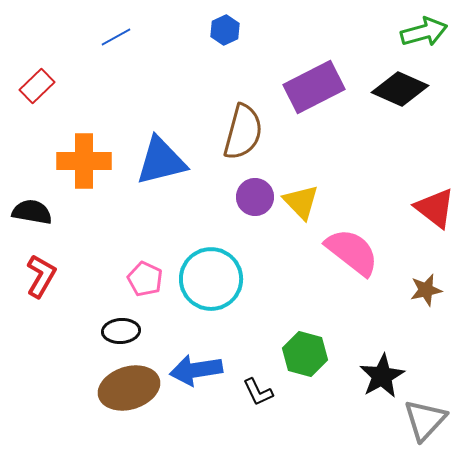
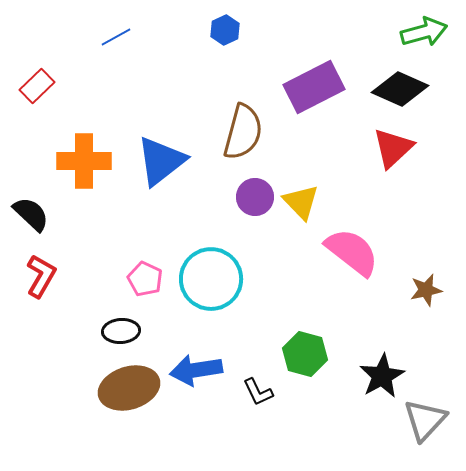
blue triangle: rotated 24 degrees counterclockwise
red triangle: moved 42 px left, 60 px up; rotated 39 degrees clockwise
black semicircle: moved 1 px left, 2 px down; rotated 33 degrees clockwise
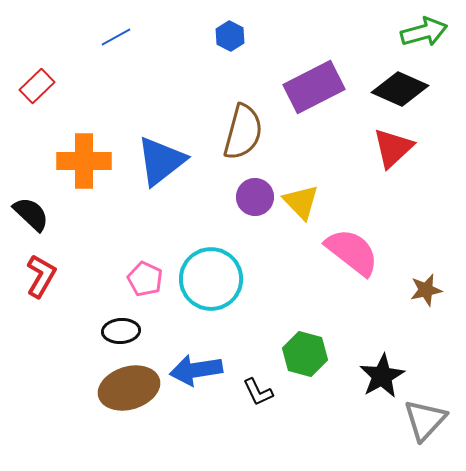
blue hexagon: moved 5 px right, 6 px down; rotated 8 degrees counterclockwise
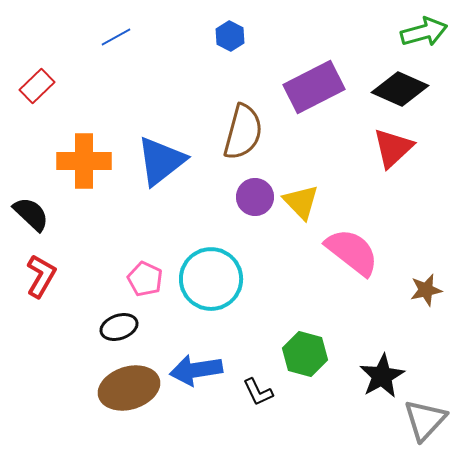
black ellipse: moved 2 px left, 4 px up; rotated 15 degrees counterclockwise
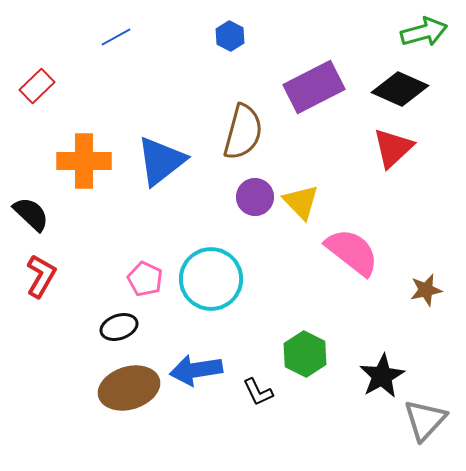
green hexagon: rotated 12 degrees clockwise
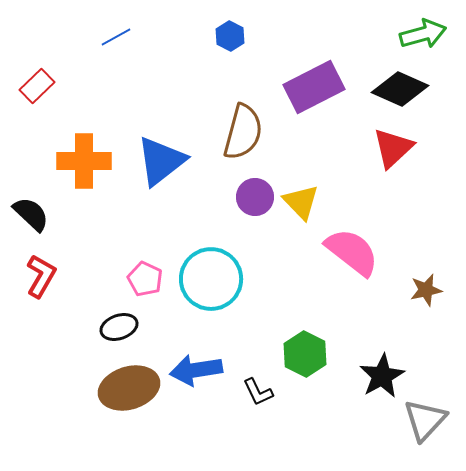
green arrow: moved 1 px left, 2 px down
